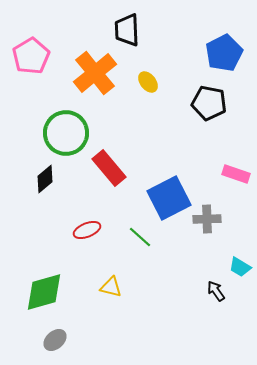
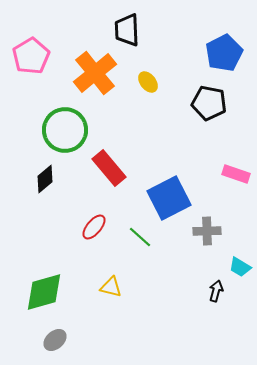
green circle: moved 1 px left, 3 px up
gray cross: moved 12 px down
red ellipse: moved 7 px right, 3 px up; rotated 28 degrees counterclockwise
black arrow: rotated 50 degrees clockwise
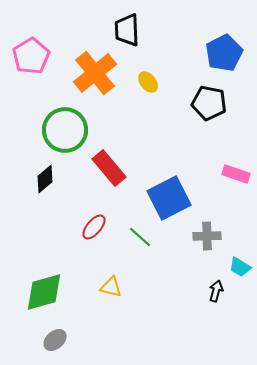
gray cross: moved 5 px down
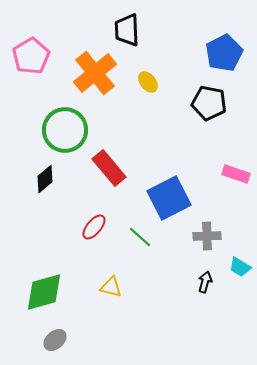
black arrow: moved 11 px left, 9 px up
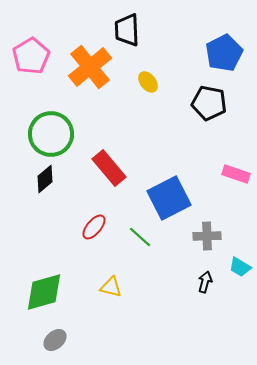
orange cross: moved 5 px left, 6 px up
green circle: moved 14 px left, 4 px down
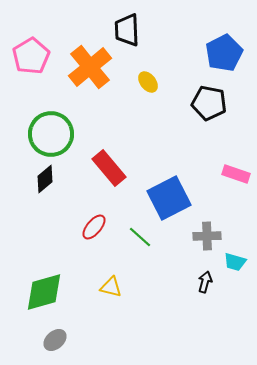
cyan trapezoid: moved 5 px left, 5 px up; rotated 15 degrees counterclockwise
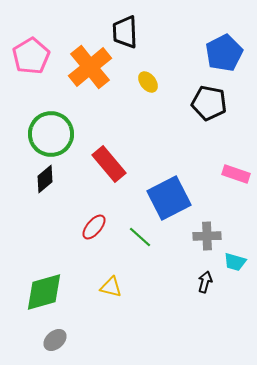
black trapezoid: moved 2 px left, 2 px down
red rectangle: moved 4 px up
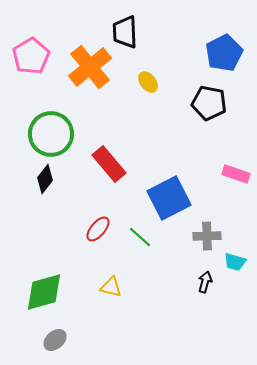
black diamond: rotated 12 degrees counterclockwise
red ellipse: moved 4 px right, 2 px down
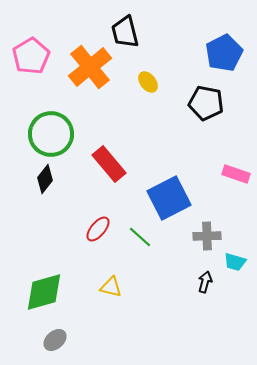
black trapezoid: rotated 12 degrees counterclockwise
black pentagon: moved 3 px left
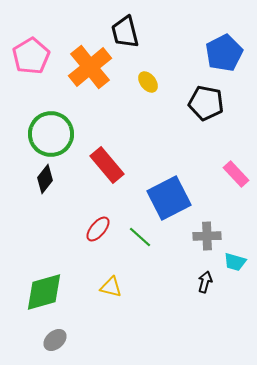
red rectangle: moved 2 px left, 1 px down
pink rectangle: rotated 28 degrees clockwise
